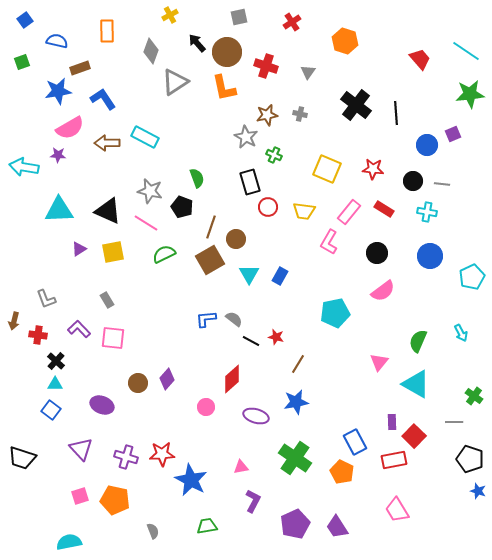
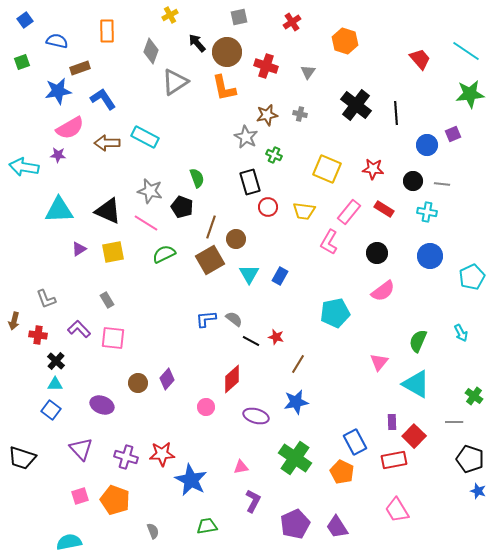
orange pentagon at (115, 500): rotated 8 degrees clockwise
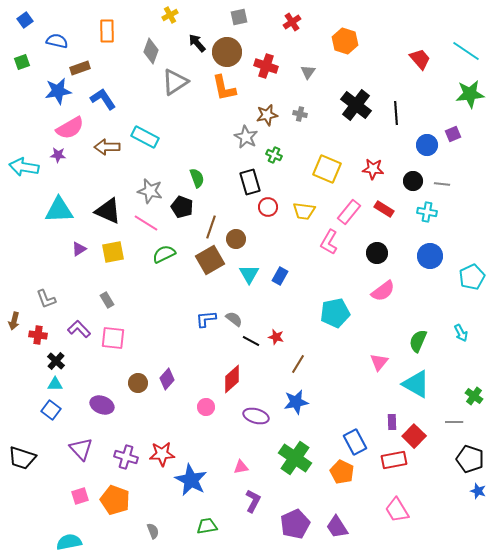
brown arrow at (107, 143): moved 4 px down
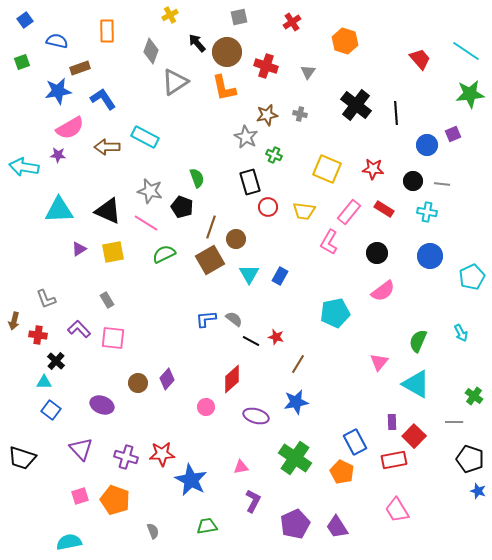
cyan triangle at (55, 384): moved 11 px left, 2 px up
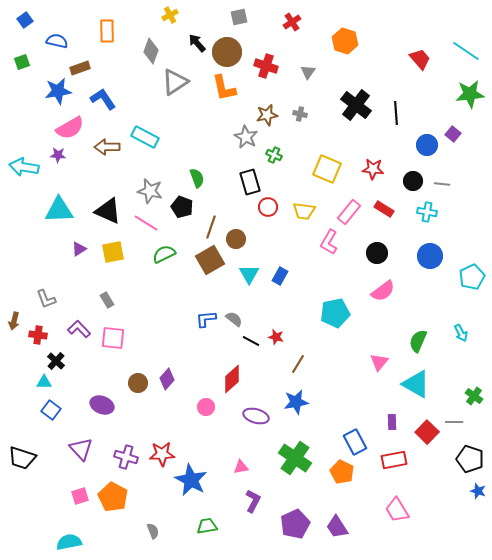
purple square at (453, 134): rotated 28 degrees counterclockwise
red square at (414, 436): moved 13 px right, 4 px up
orange pentagon at (115, 500): moved 2 px left, 3 px up; rotated 8 degrees clockwise
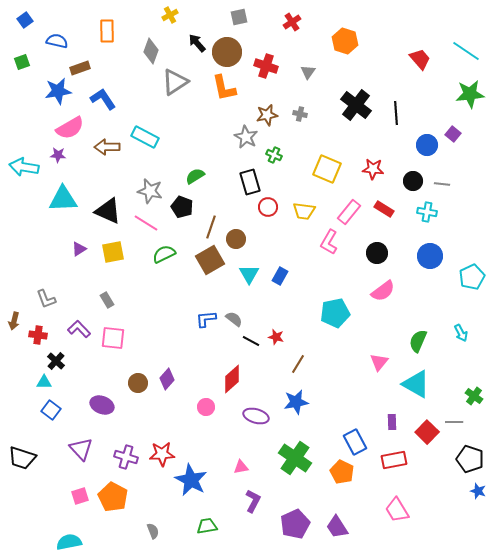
green semicircle at (197, 178): moved 2 px left, 2 px up; rotated 102 degrees counterclockwise
cyan triangle at (59, 210): moved 4 px right, 11 px up
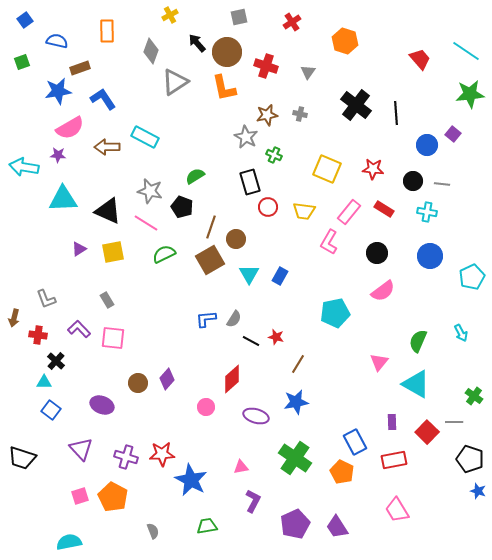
gray semicircle at (234, 319): rotated 84 degrees clockwise
brown arrow at (14, 321): moved 3 px up
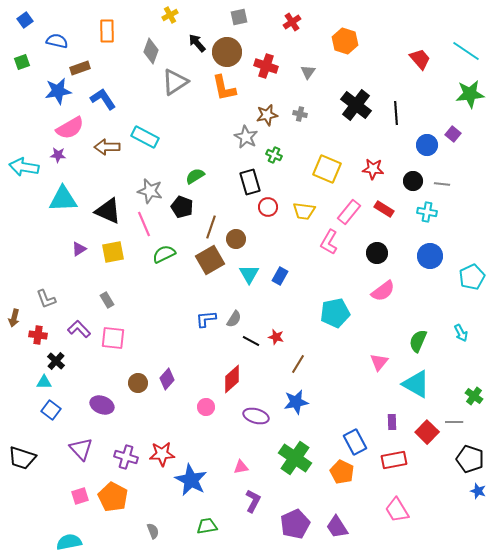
pink line at (146, 223): moved 2 px left, 1 px down; rotated 35 degrees clockwise
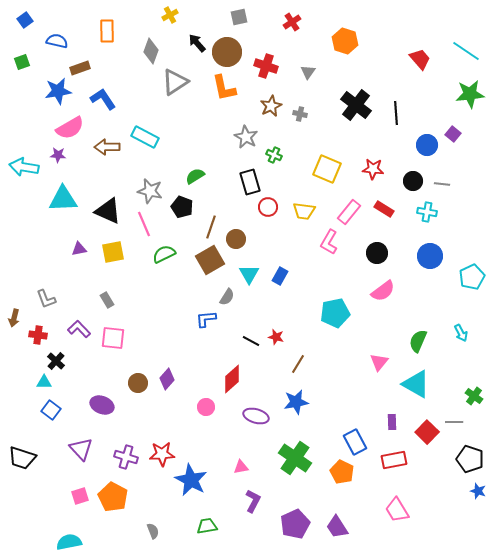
brown star at (267, 115): moved 4 px right, 9 px up; rotated 15 degrees counterclockwise
purple triangle at (79, 249): rotated 21 degrees clockwise
gray semicircle at (234, 319): moved 7 px left, 22 px up
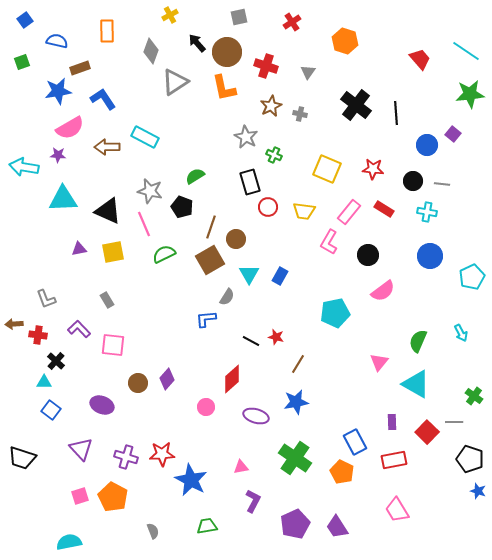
black circle at (377, 253): moved 9 px left, 2 px down
brown arrow at (14, 318): moved 6 px down; rotated 72 degrees clockwise
pink square at (113, 338): moved 7 px down
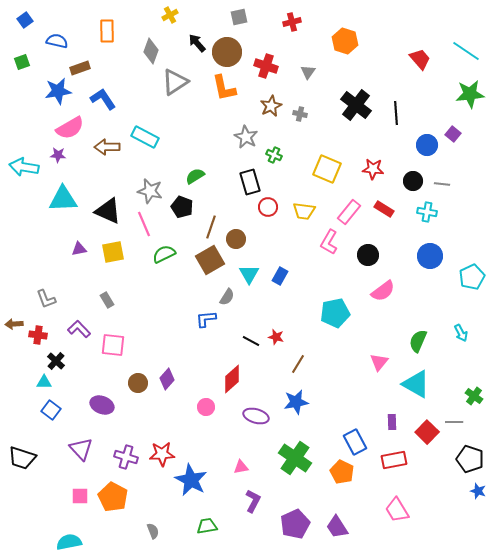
red cross at (292, 22): rotated 18 degrees clockwise
pink square at (80, 496): rotated 18 degrees clockwise
